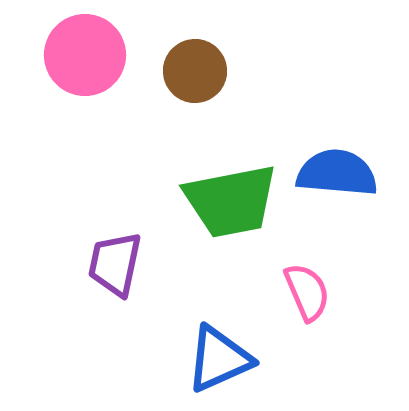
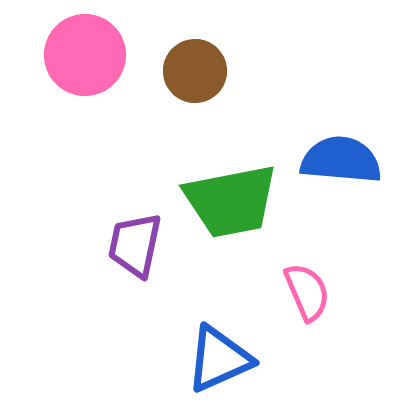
blue semicircle: moved 4 px right, 13 px up
purple trapezoid: moved 20 px right, 19 px up
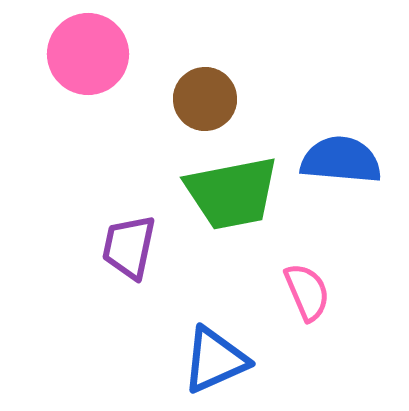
pink circle: moved 3 px right, 1 px up
brown circle: moved 10 px right, 28 px down
green trapezoid: moved 1 px right, 8 px up
purple trapezoid: moved 6 px left, 2 px down
blue triangle: moved 4 px left, 1 px down
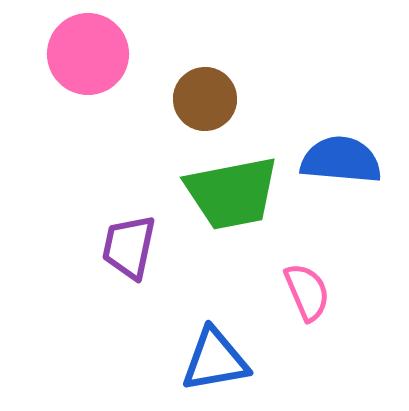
blue triangle: rotated 14 degrees clockwise
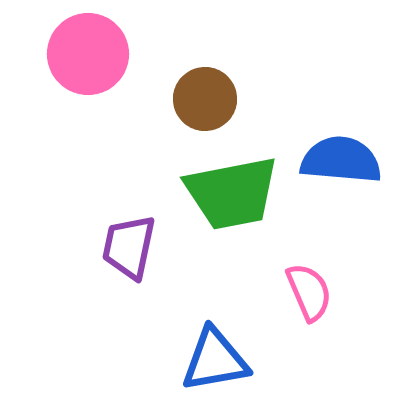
pink semicircle: moved 2 px right
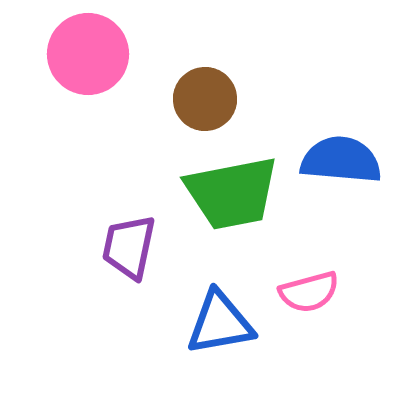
pink semicircle: rotated 98 degrees clockwise
blue triangle: moved 5 px right, 37 px up
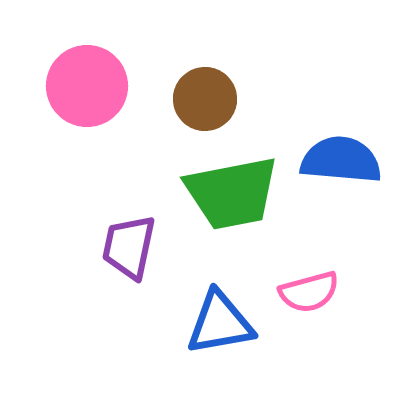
pink circle: moved 1 px left, 32 px down
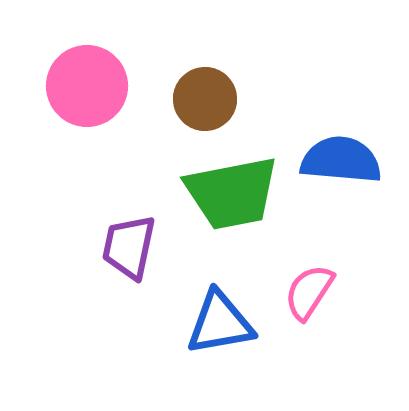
pink semicircle: rotated 138 degrees clockwise
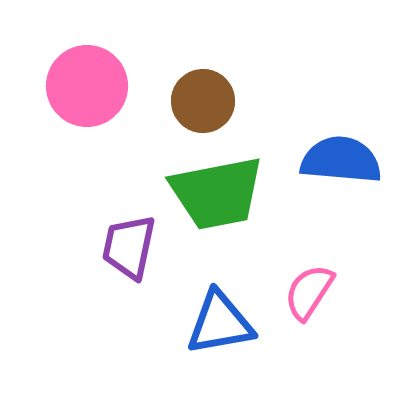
brown circle: moved 2 px left, 2 px down
green trapezoid: moved 15 px left
